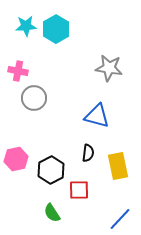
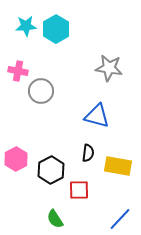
gray circle: moved 7 px right, 7 px up
pink hexagon: rotated 15 degrees counterclockwise
yellow rectangle: rotated 68 degrees counterclockwise
green semicircle: moved 3 px right, 6 px down
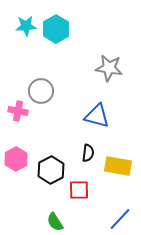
pink cross: moved 40 px down
green semicircle: moved 3 px down
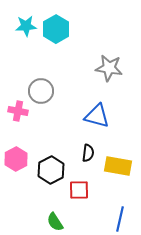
blue line: rotated 30 degrees counterclockwise
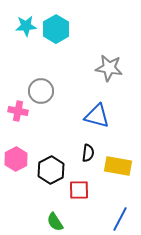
blue line: rotated 15 degrees clockwise
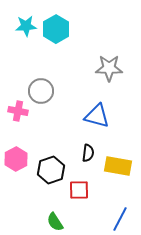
gray star: rotated 8 degrees counterclockwise
black hexagon: rotated 8 degrees clockwise
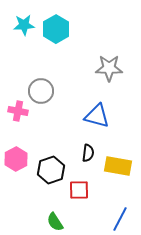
cyan star: moved 2 px left, 1 px up
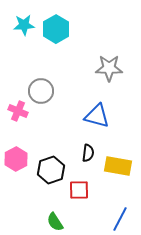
pink cross: rotated 12 degrees clockwise
